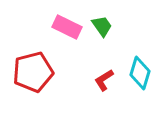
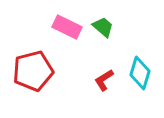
green trapezoid: moved 1 px right, 1 px down; rotated 15 degrees counterclockwise
red pentagon: moved 1 px up
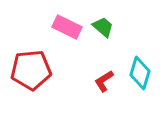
red pentagon: moved 2 px left, 1 px up; rotated 9 degrees clockwise
red L-shape: moved 1 px down
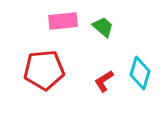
pink rectangle: moved 4 px left, 6 px up; rotated 32 degrees counterclockwise
red pentagon: moved 13 px right
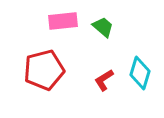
red pentagon: rotated 9 degrees counterclockwise
red L-shape: moved 1 px up
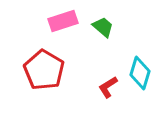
pink rectangle: rotated 12 degrees counterclockwise
red pentagon: rotated 27 degrees counterclockwise
red L-shape: moved 4 px right, 7 px down
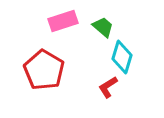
cyan diamond: moved 18 px left, 16 px up
